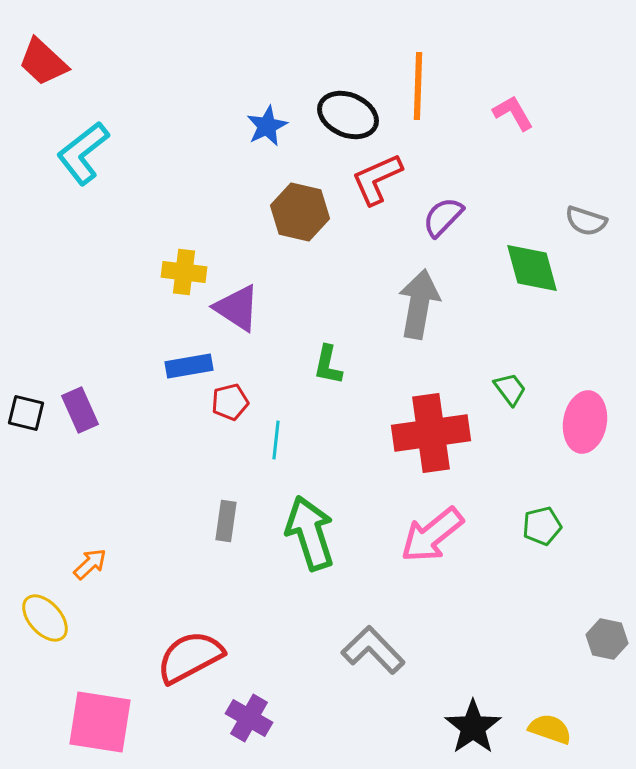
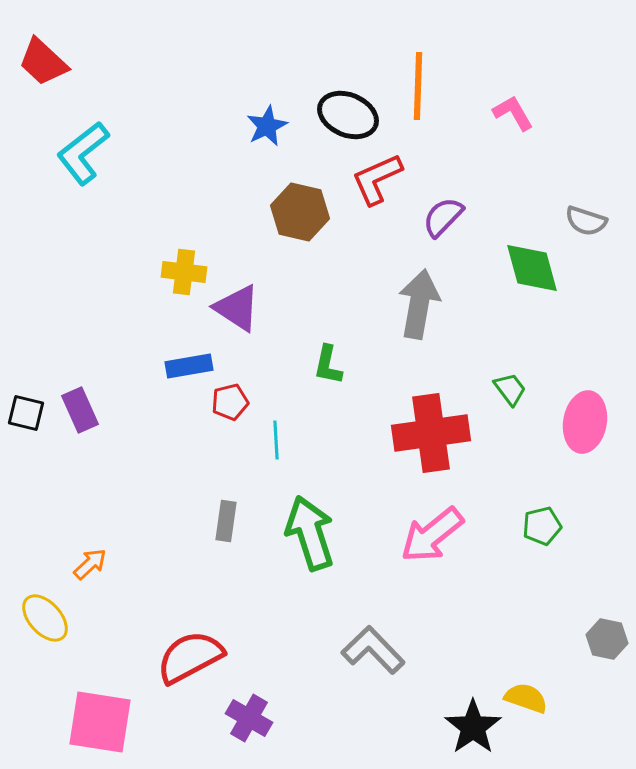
cyan line: rotated 9 degrees counterclockwise
yellow semicircle: moved 24 px left, 31 px up
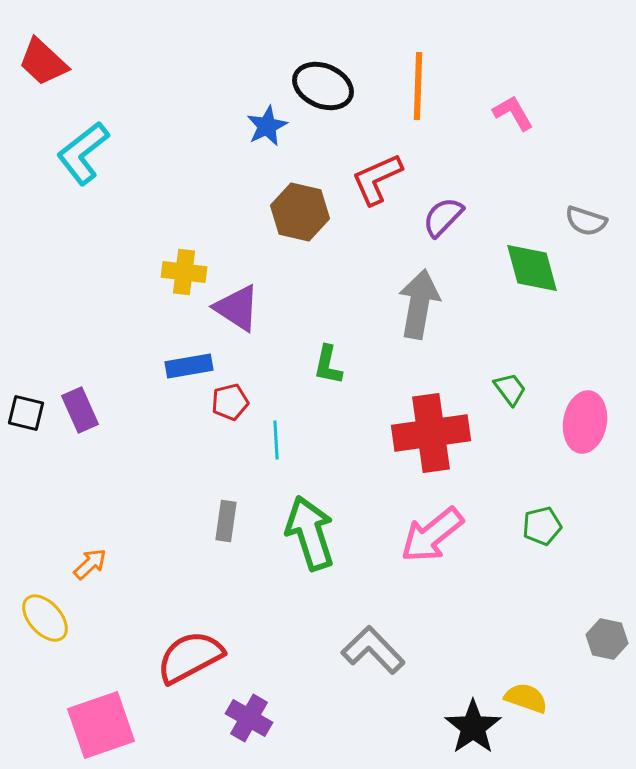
black ellipse: moved 25 px left, 29 px up
pink square: moved 1 px right, 3 px down; rotated 28 degrees counterclockwise
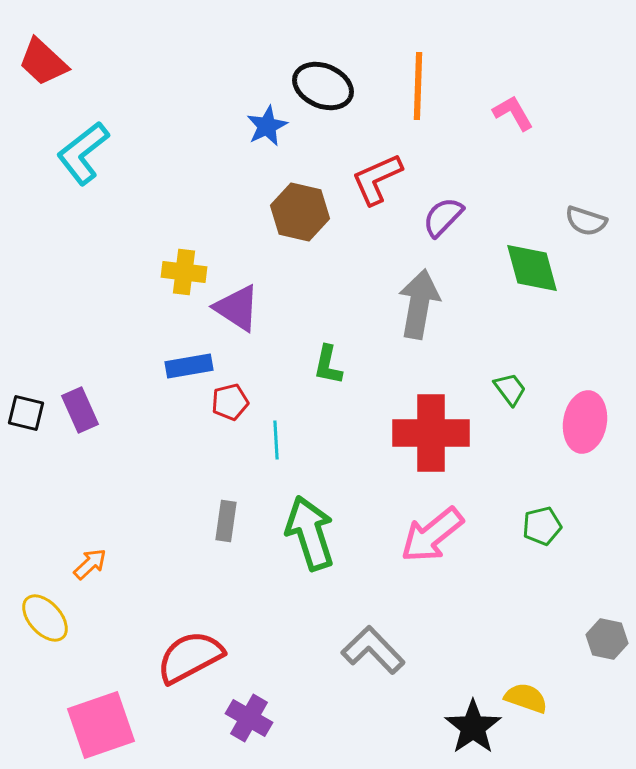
red cross: rotated 8 degrees clockwise
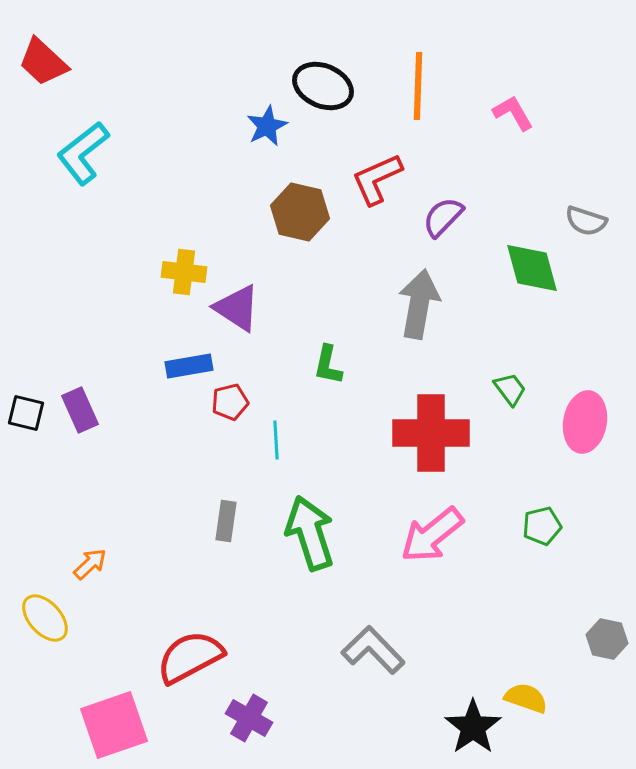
pink square: moved 13 px right
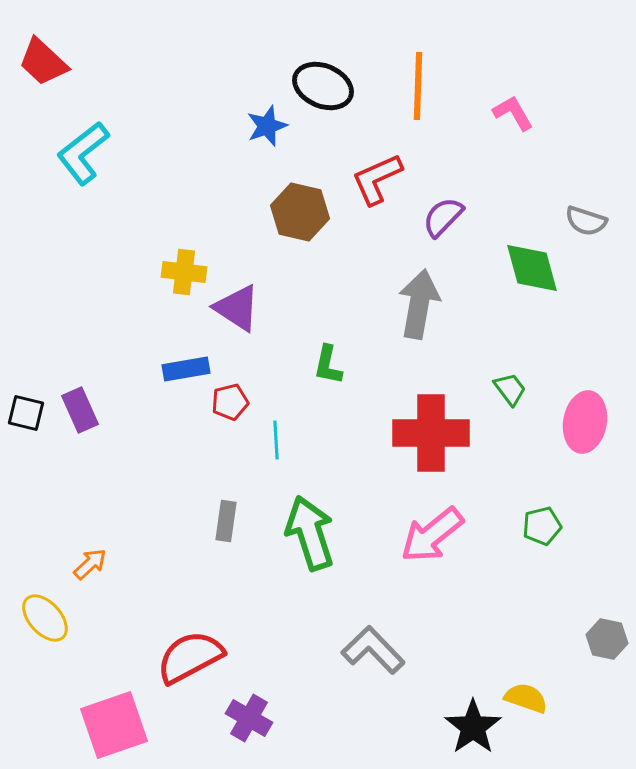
blue star: rotated 6 degrees clockwise
blue rectangle: moved 3 px left, 3 px down
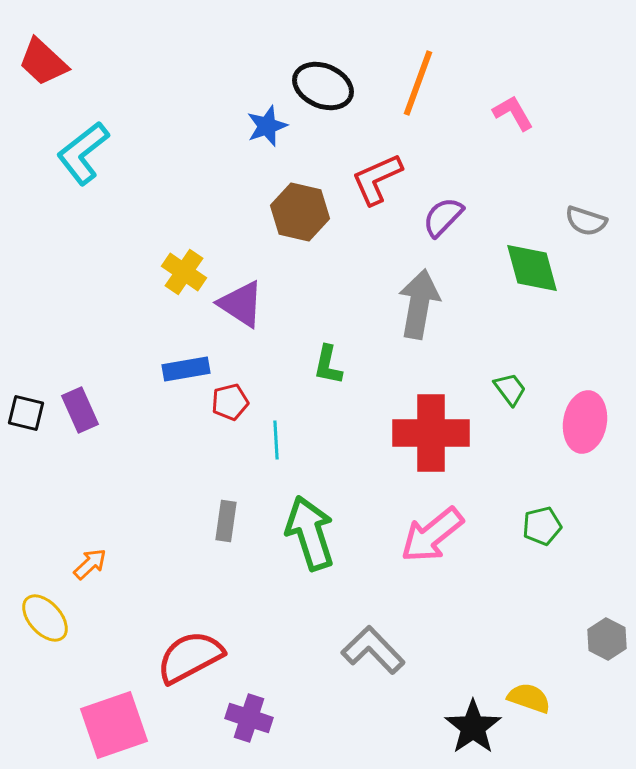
orange line: moved 3 px up; rotated 18 degrees clockwise
yellow cross: rotated 27 degrees clockwise
purple triangle: moved 4 px right, 4 px up
gray hexagon: rotated 15 degrees clockwise
yellow semicircle: moved 3 px right
purple cross: rotated 12 degrees counterclockwise
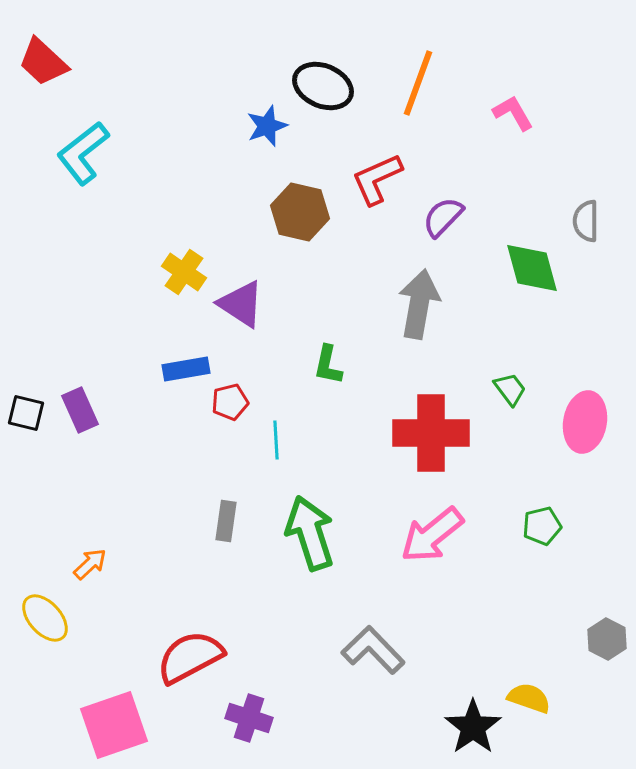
gray semicircle: rotated 72 degrees clockwise
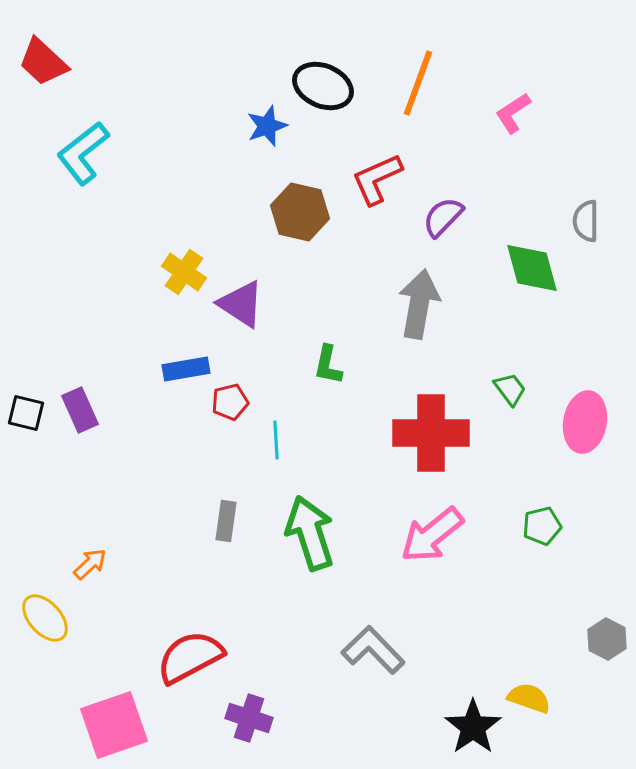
pink L-shape: rotated 93 degrees counterclockwise
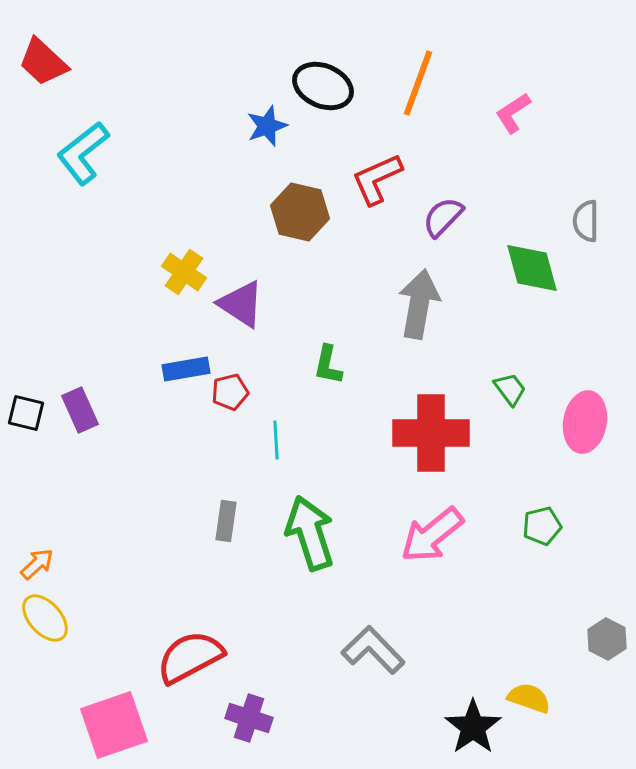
red pentagon: moved 10 px up
orange arrow: moved 53 px left
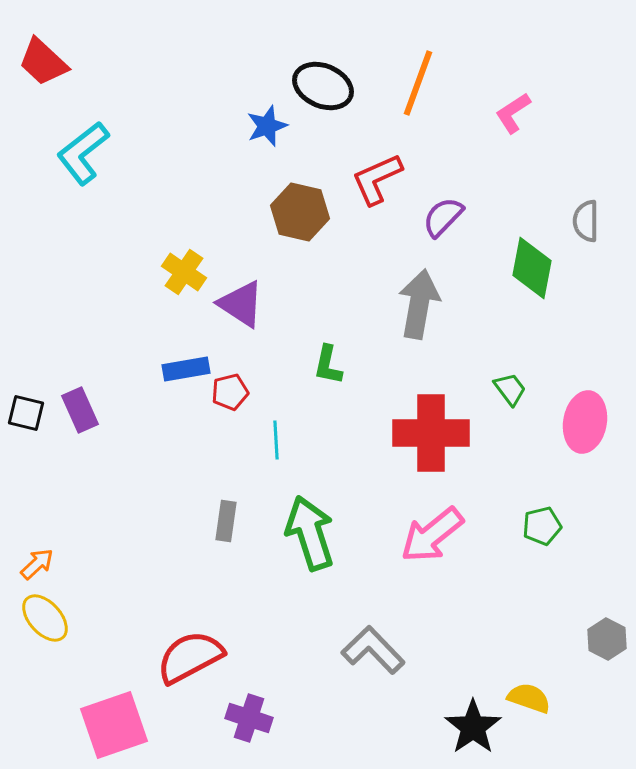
green diamond: rotated 26 degrees clockwise
